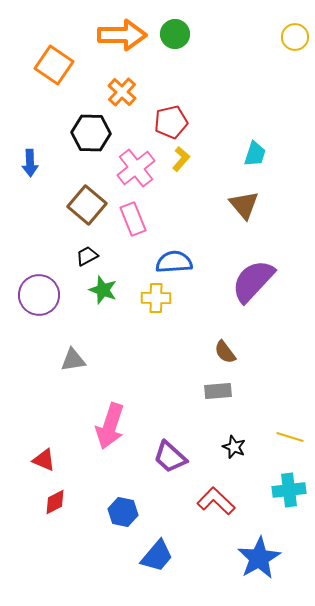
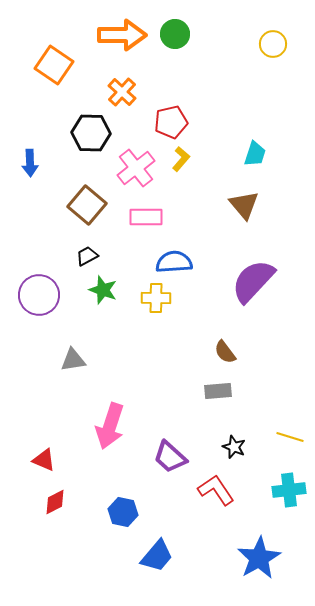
yellow circle: moved 22 px left, 7 px down
pink rectangle: moved 13 px right, 2 px up; rotated 68 degrees counterclockwise
red L-shape: moved 11 px up; rotated 12 degrees clockwise
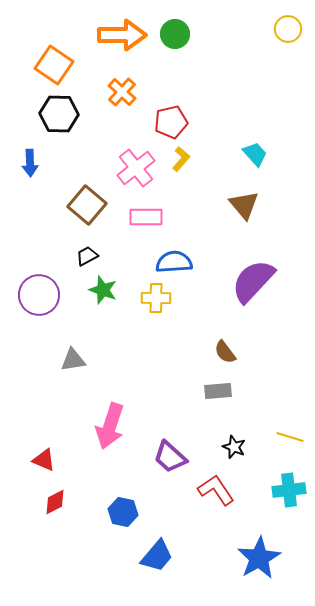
yellow circle: moved 15 px right, 15 px up
black hexagon: moved 32 px left, 19 px up
cyan trapezoid: rotated 60 degrees counterclockwise
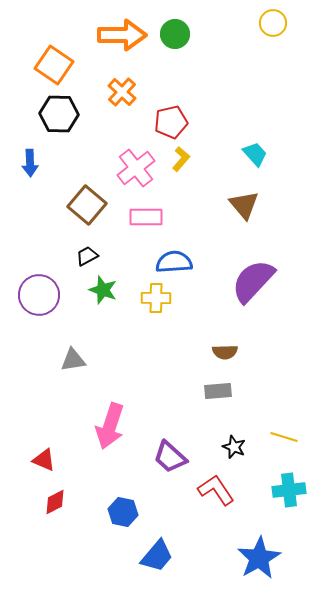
yellow circle: moved 15 px left, 6 px up
brown semicircle: rotated 55 degrees counterclockwise
yellow line: moved 6 px left
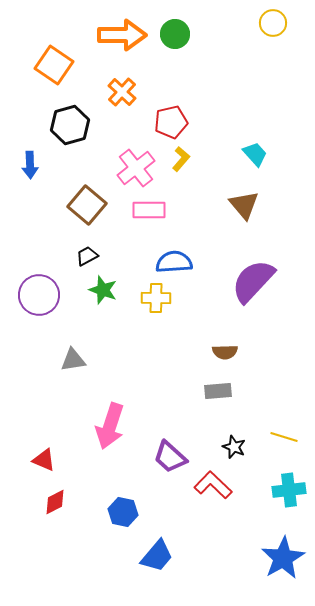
black hexagon: moved 11 px right, 11 px down; rotated 18 degrees counterclockwise
blue arrow: moved 2 px down
pink rectangle: moved 3 px right, 7 px up
red L-shape: moved 3 px left, 5 px up; rotated 12 degrees counterclockwise
blue star: moved 24 px right
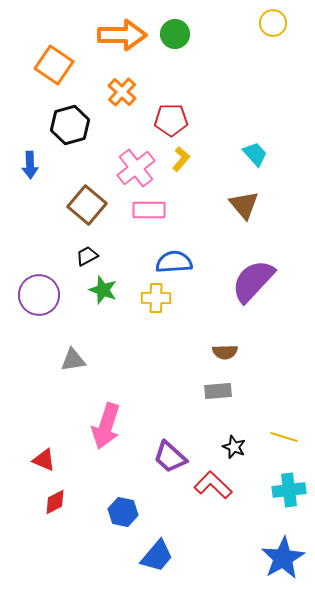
red pentagon: moved 2 px up; rotated 12 degrees clockwise
pink arrow: moved 4 px left
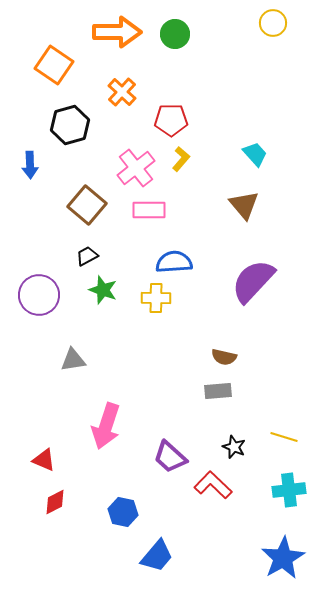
orange arrow: moved 5 px left, 3 px up
brown semicircle: moved 1 px left, 5 px down; rotated 15 degrees clockwise
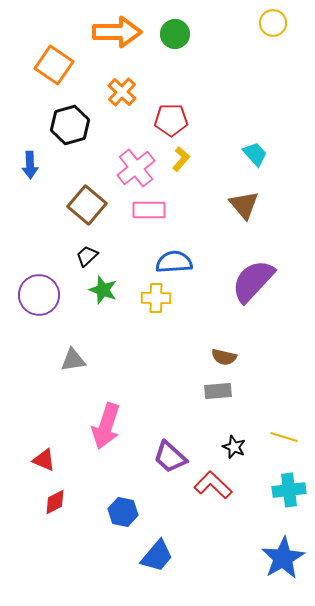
black trapezoid: rotated 15 degrees counterclockwise
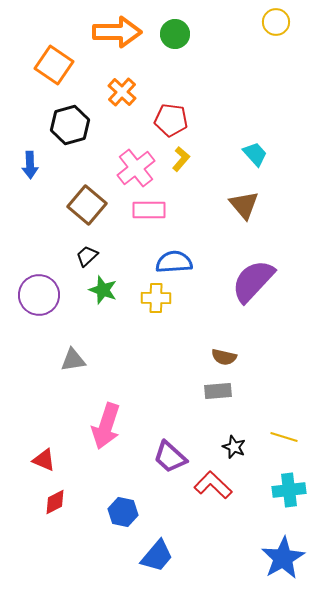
yellow circle: moved 3 px right, 1 px up
red pentagon: rotated 8 degrees clockwise
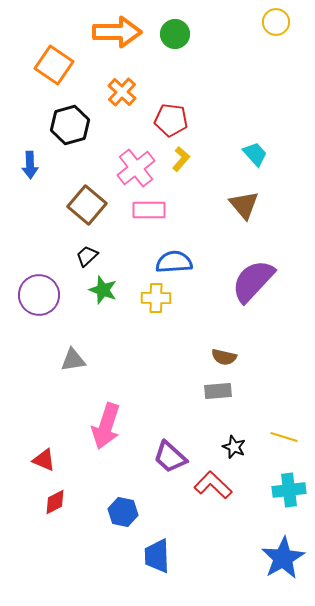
blue trapezoid: rotated 138 degrees clockwise
